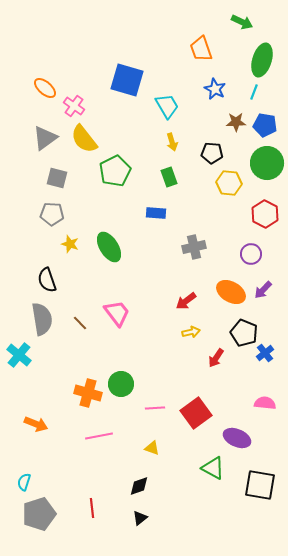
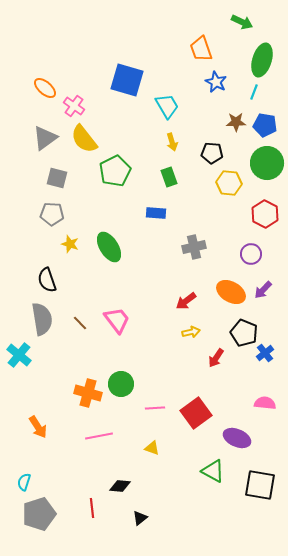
blue star at (215, 89): moved 1 px right, 7 px up
pink trapezoid at (117, 313): moved 7 px down
orange arrow at (36, 424): moved 2 px right, 3 px down; rotated 35 degrees clockwise
green triangle at (213, 468): moved 3 px down
black diamond at (139, 486): moved 19 px left; rotated 25 degrees clockwise
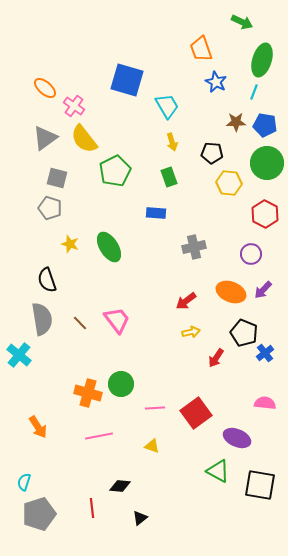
gray pentagon at (52, 214): moved 2 px left, 6 px up; rotated 15 degrees clockwise
orange ellipse at (231, 292): rotated 8 degrees counterclockwise
yellow triangle at (152, 448): moved 2 px up
green triangle at (213, 471): moved 5 px right
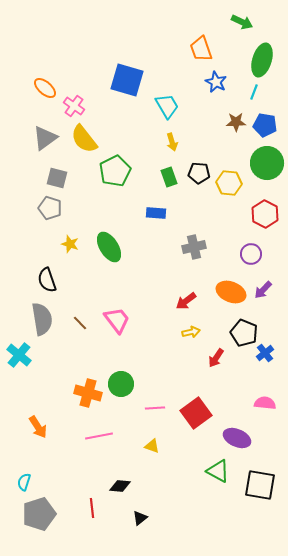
black pentagon at (212, 153): moved 13 px left, 20 px down
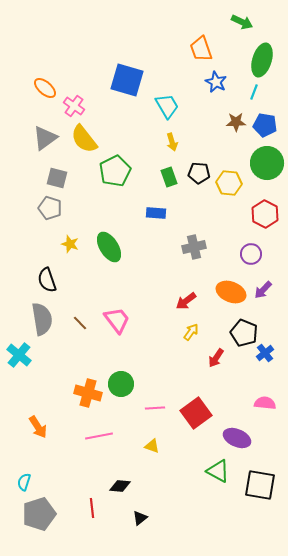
yellow arrow at (191, 332): rotated 42 degrees counterclockwise
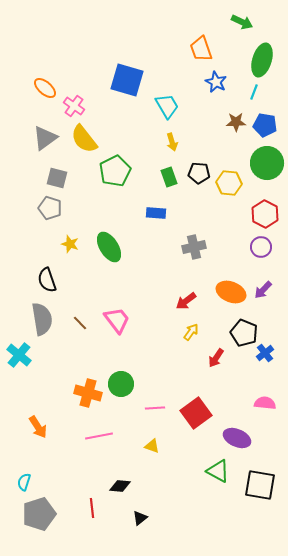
purple circle at (251, 254): moved 10 px right, 7 px up
